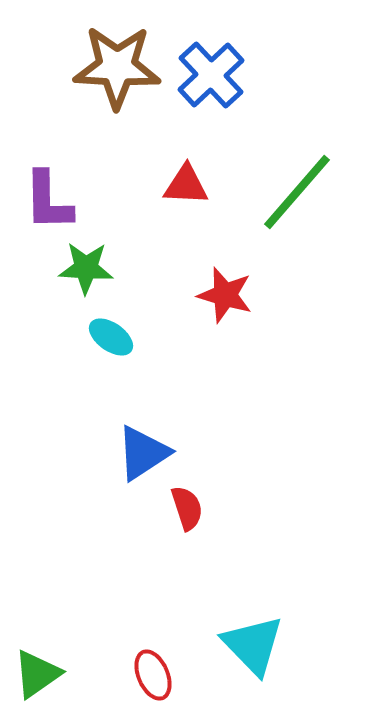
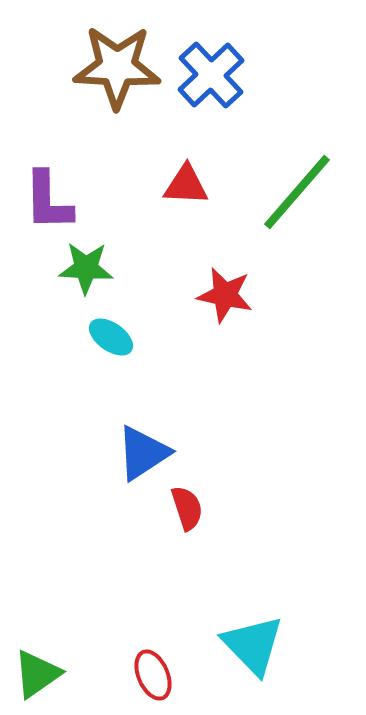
red star: rotated 4 degrees counterclockwise
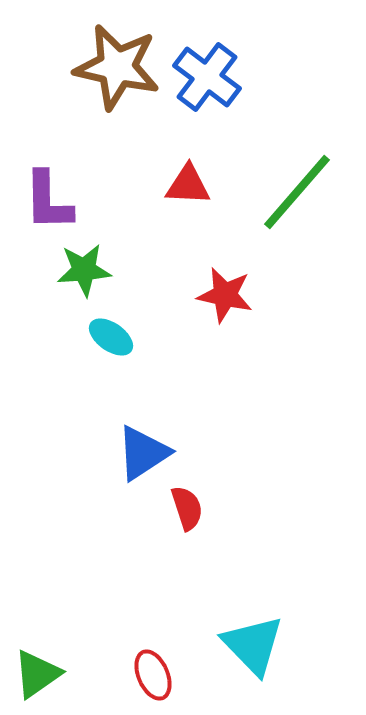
brown star: rotated 10 degrees clockwise
blue cross: moved 4 px left, 2 px down; rotated 10 degrees counterclockwise
red triangle: moved 2 px right
green star: moved 2 px left, 2 px down; rotated 8 degrees counterclockwise
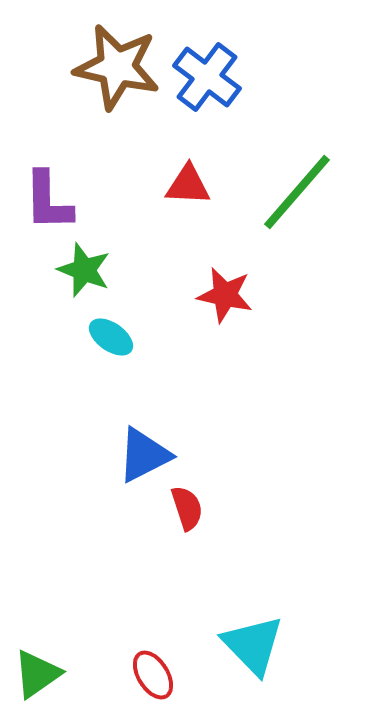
green star: rotated 26 degrees clockwise
blue triangle: moved 1 px right, 2 px down; rotated 6 degrees clockwise
red ellipse: rotated 9 degrees counterclockwise
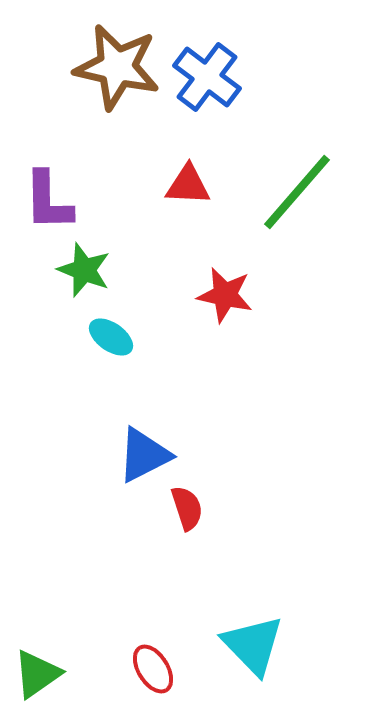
red ellipse: moved 6 px up
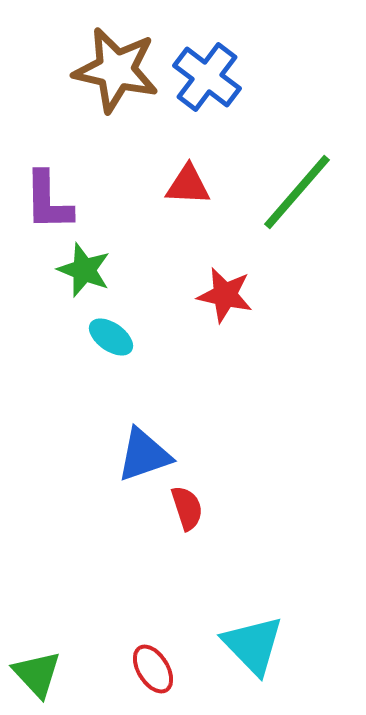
brown star: moved 1 px left, 3 px down
blue triangle: rotated 8 degrees clockwise
green triangle: rotated 38 degrees counterclockwise
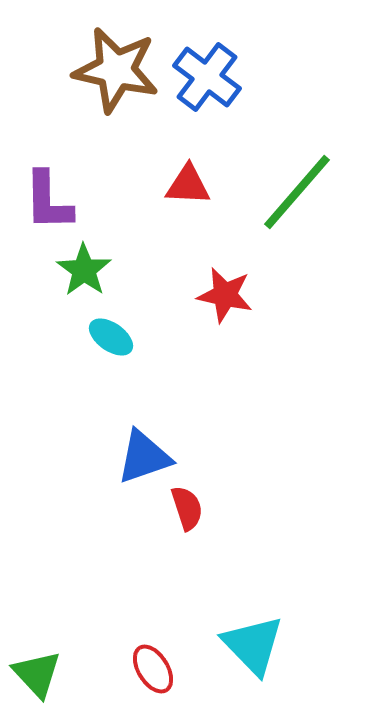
green star: rotated 14 degrees clockwise
blue triangle: moved 2 px down
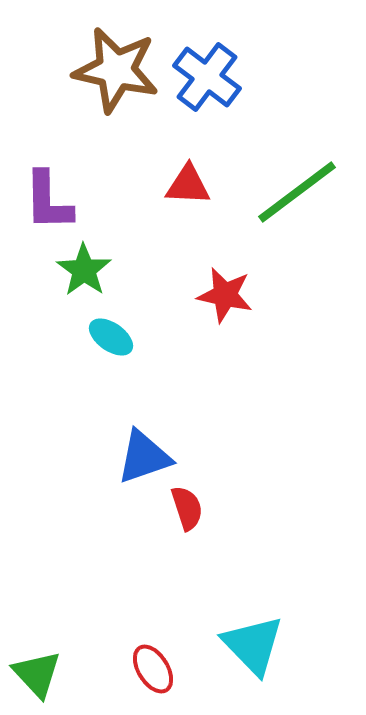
green line: rotated 12 degrees clockwise
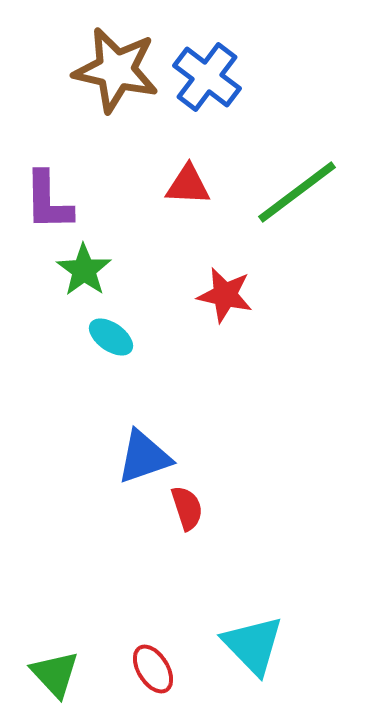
green triangle: moved 18 px right
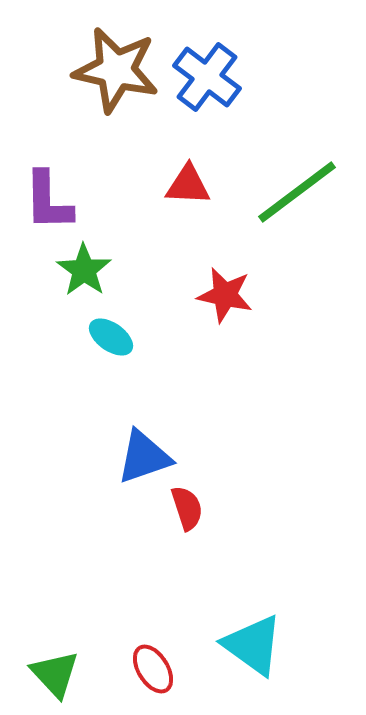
cyan triangle: rotated 10 degrees counterclockwise
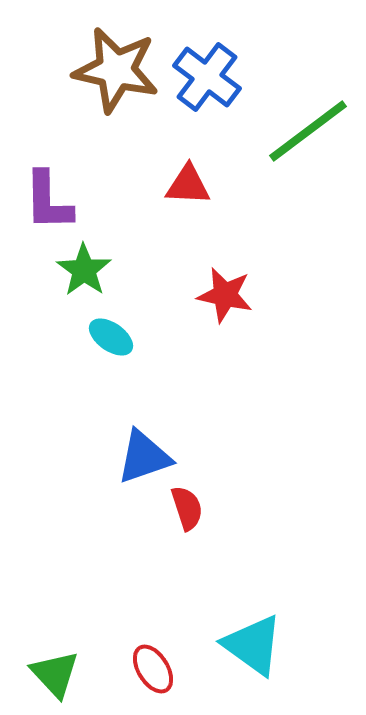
green line: moved 11 px right, 61 px up
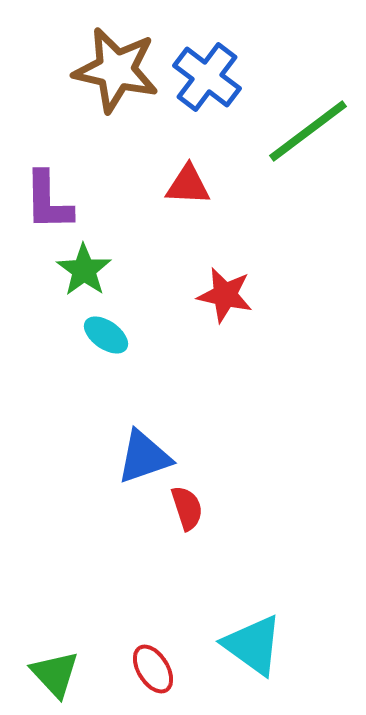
cyan ellipse: moved 5 px left, 2 px up
